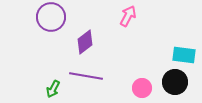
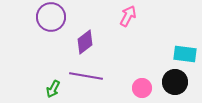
cyan rectangle: moved 1 px right, 1 px up
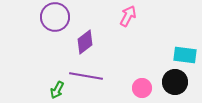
purple circle: moved 4 px right
cyan rectangle: moved 1 px down
green arrow: moved 4 px right, 1 px down
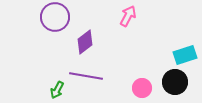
cyan rectangle: rotated 25 degrees counterclockwise
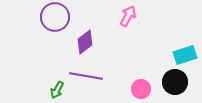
pink circle: moved 1 px left, 1 px down
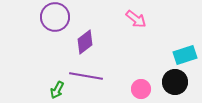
pink arrow: moved 8 px right, 3 px down; rotated 100 degrees clockwise
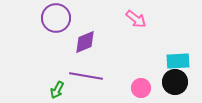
purple circle: moved 1 px right, 1 px down
purple diamond: rotated 15 degrees clockwise
cyan rectangle: moved 7 px left, 6 px down; rotated 15 degrees clockwise
pink circle: moved 1 px up
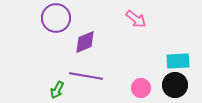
black circle: moved 3 px down
